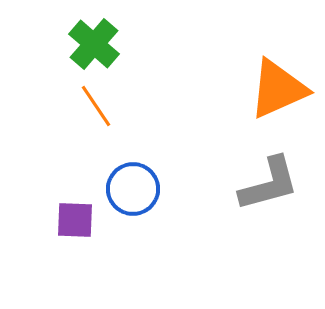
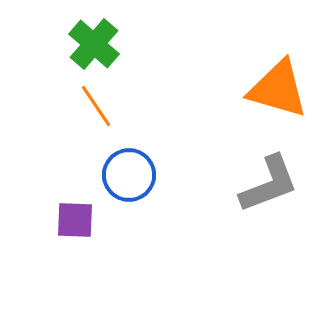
orange triangle: rotated 40 degrees clockwise
gray L-shape: rotated 6 degrees counterclockwise
blue circle: moved 4 px left, 14 px up
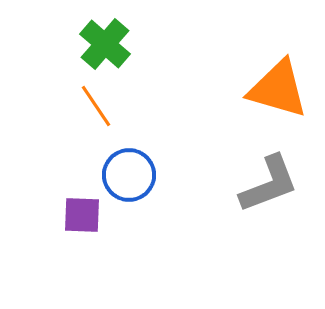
green cross: moved 11 px right
purple square: moved 7 px right, 5 px up
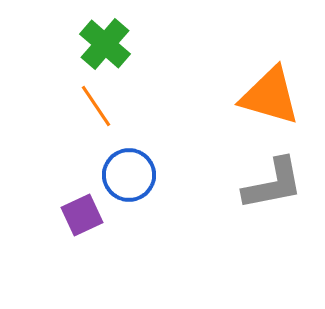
orange triangle: moved 8 px left, 7 px down
gray L-shape: moved 4 px right; rotated 10 degrees clockwise
purple square: rotated 27 degrees counterclockwise
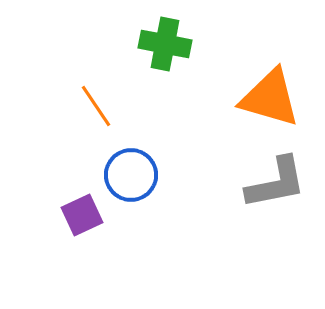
green cross: moved 60 px right; rotated 30 degrees counterclockwise
orange triangle: moved 2 px down
blue circle: moved 2 px right
gray L-shape: moved 3 px right, 1 px up
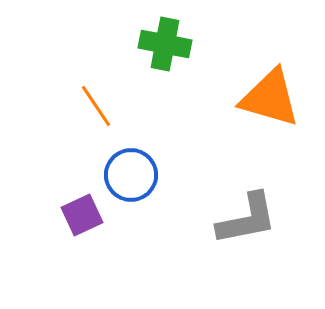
gray L-shape: moved 29 px left, 36 px down
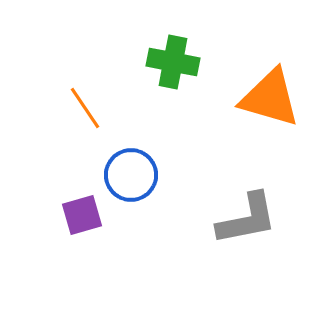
green cross: moved 8 px right, 18 px down
orange line: moved 11 px left, 2 px down
purple square: rotated 9 degrees clockwise
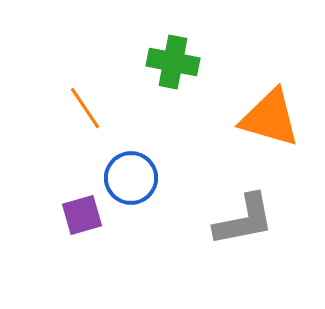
orange triangle: moved 20 px down
blue circle: moved 3 px down
gray L-shape: moved 3 px left, 1 px down
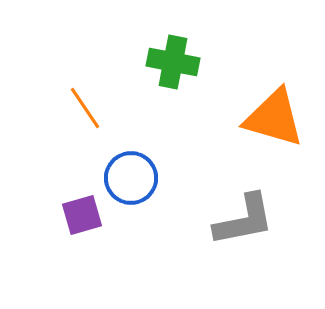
orange triangle: moved 4 px right
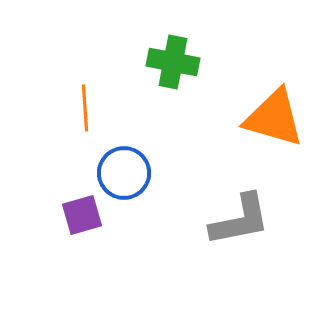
orange line: rotated 30 degrees clockwise
blue circle: moved 7 px left, 5 px up
gray L-shape: moved 4 px left
